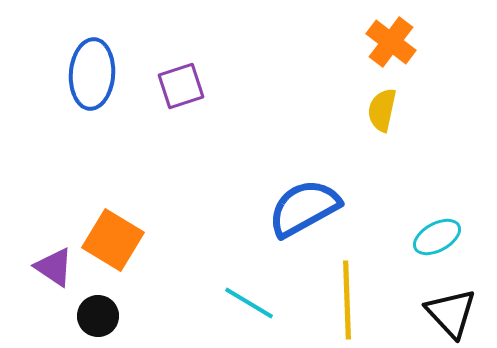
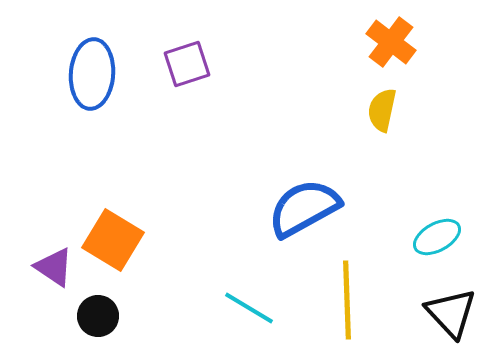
purple square: moved 6 px right, 22 px up
cyan line: moved 5 px down
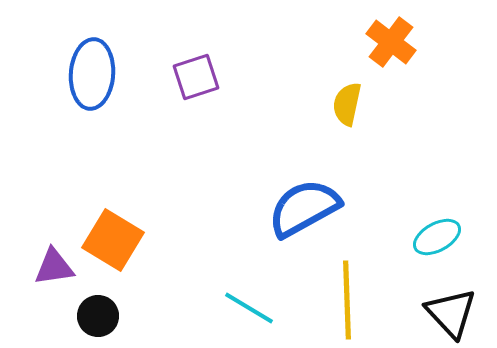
purple square: moved 9 px right, 13 px down
yellow semicircle: moved 35 px left, 6 px up
purple triangle: rotated 42 degrees counterclockwise
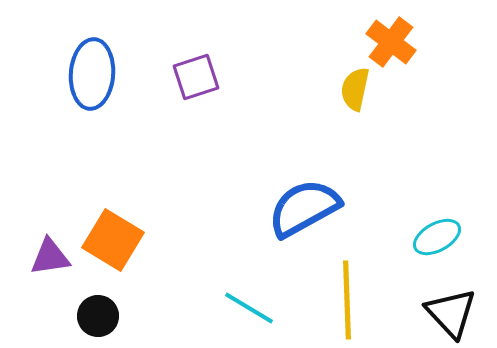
yellow semicircle: moved 8 px right, 15 px up
purple triangle: moved 4 px left, 10 px up
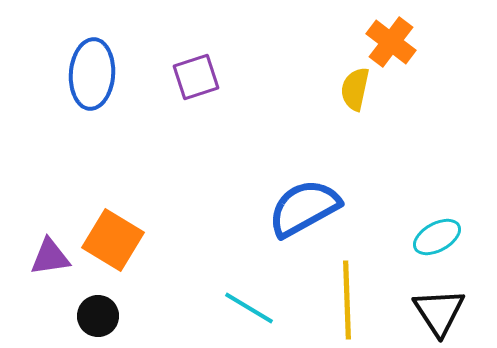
black triangle: moved 12 px left, 1 px up; rotated 10 degrees clockwise
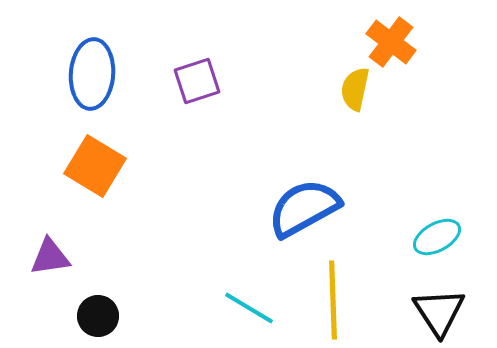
purple square: moved 1 px right, 4 px down
orange square: moved 18 px left, 74 px up
yellow line: moved 14 px left
